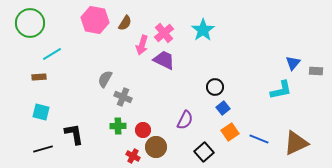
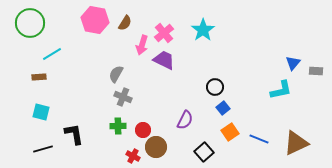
gray semicircle: moved 11 px right, 5 px up
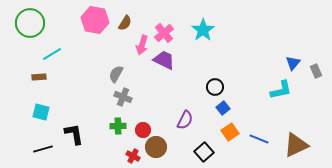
gray rectangle: rotated 64 degrees clockwise
brown triangle: moved 2 px down
